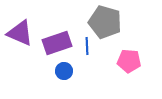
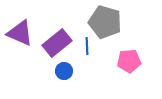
purple rectangle: rotated 20 degrees counterclockwise
pink pentagon: rotated 10 degrees counterclockwise
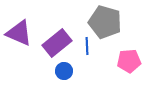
purple triangle: moved 1 px left
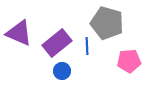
gray pentagon: moved 2 px right, 1 px down
blue circle: moved 2 px left
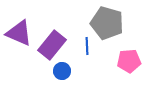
purple rectangle: moved 5 px left, 2 px down; rotated 12 degrees counterclockwise
